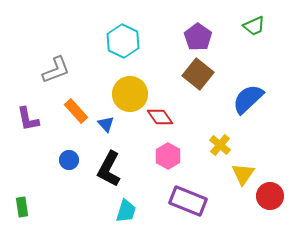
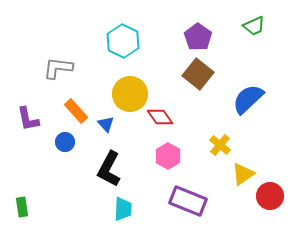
gray L-shape: moved 2 px right, 2 px up; rotated 152 degrees counterclockwise
blue circle: moved 4 px left, 18 px up
yellow triangle: rotated 20 degrees clockwise
cyan trapezoid: moved 3 px left, 2 px up; rotated 15 degrees counterclockwise
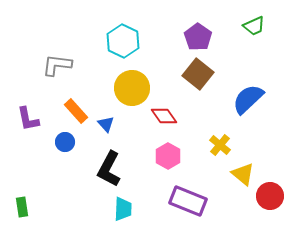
gray L-shape: moved 1 px left, 3 px up
yellow circle: moved 2 px right, 6 px up
red diamond: moved 4 px right, 1 px up
yellow triangle: rotated 45 degrees counterclockwise
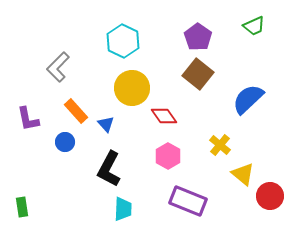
gray L-shape: moved 1 px right, 2 px down; rotated 52 degrees counterclockwise
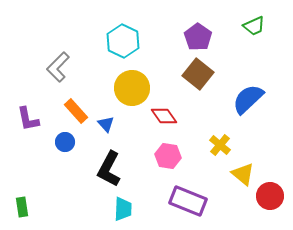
pink hexagon: rotated 20 degrees counterclockwise
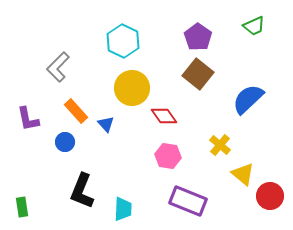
black L-shape: moved 27 px left, 22 px down; rotated 6 degrees counterclockwise
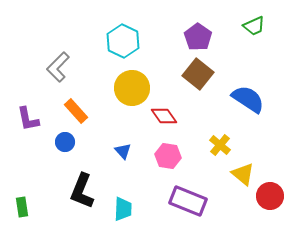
blue semicircle: rotated 76 degrees clockwise
blue triangle: moved 17 px right, 27 px down
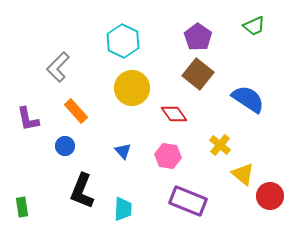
red diamond: moved 10 px right, 2 px up
blue circle: moved 4 px down
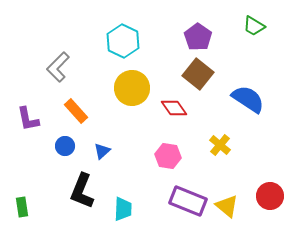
green trapezoid: rotated 55 degrees clockwise
red diamond: moved 6 px up
blue triangle: moved 21 px left; rotated 30 degrees clockwise
yellow triangle: moved 16 px left, 32 px down
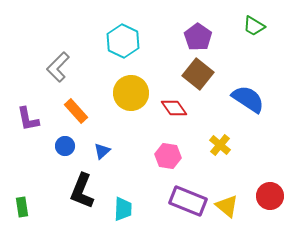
yellow circle: moved 1 px left, 5 px down
